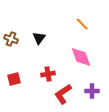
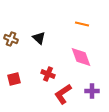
orange line: rotated 32 degrees counterclockwise
black triangle: rotated 24 degrees counterclockwise
red cross: rotated 32 degrees clockwise
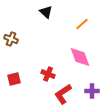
orange line: rotated 56 degrees counterclockwise
black triangle: moved 7 px right, 26 px up
pink diamond: moved 1 px left
